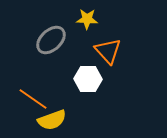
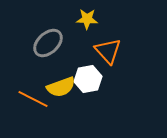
gray ellipse: moved 3 px left, 3 px down
white hexagon: rotated 12 degrees counterclockwise
orange line: rotated 8 degrees counterclockwise
yellow semicircle: moved 9 px right, 33 px up
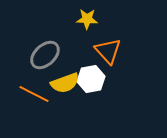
gray ellipse: moved 3 px left, 12 px down
white hexagon: moved 3 px right
yellow semicircle: moved 4 px right, 4 px up
orange line: moved 1 px right, 5 px up
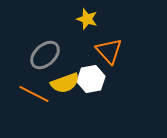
yellow star: rotated 15 degrees clockwise
orange triangle: moved 1 px right
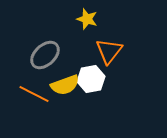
orange triangle: rotated 20 degrees clockwise
yellow semicircle: moved 2 px down
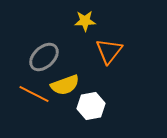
yellow star: moved 2 px left, 2 px down; rotated 20 degrees counterclockwise
gray ellipse: moved 1 px left, 2 px down
white hexagon: moved 27 px down
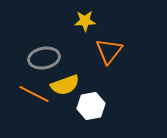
gray ellipse: moved 1 px down; rotated 32 degrees clockwise
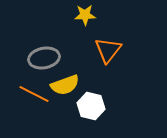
yellow star: moved 6 px up
orange triangle: moved 1 px left, 1 px up
white hexagon: rotated 24 degrees clockwise
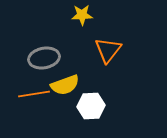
yellow star: moved 3 px left
orange line: rotated 36 degrees counterclockwise
white hexagon: rotated 16 degrees counterclockwise
